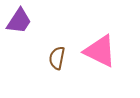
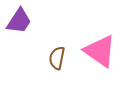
pink triangle: rotated 9 degrees clockwise
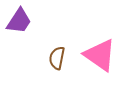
pink triangle: moved 4 px down
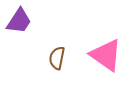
pink triangle: moved 6 px right
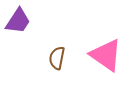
purple trapezoid: moved 1 px left
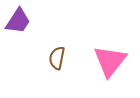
pink triangle: moved 4 px right, 6 px down; rotated 33 degrees clockwise
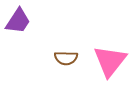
brown semicircle: moved 9 px right; rotated 100 degrees counterclockwise
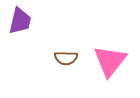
purple trapezoid: moved 2 px right; rotated 20 degrees counterclockwise
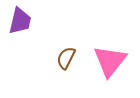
brown semicircle: rotated 115 degrees clockwise
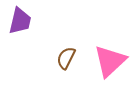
pink triangle: rotated 9 degrees clockwise
